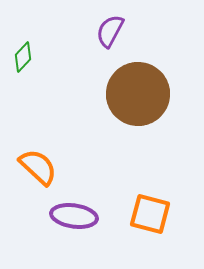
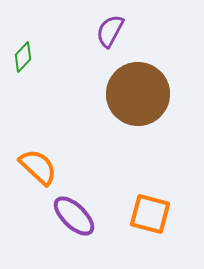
purple ellipse: rotated 36 degrees clockwise
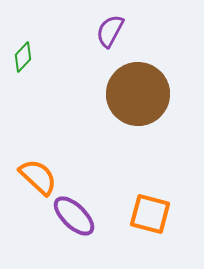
orange semicircle: moved 10 px down
